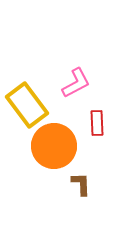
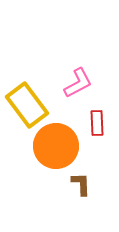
pink L-shape: moved 2 px right
orange circle: moved 2 px right
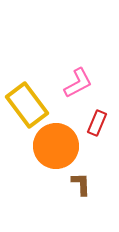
red rectangle: rotated 25 degrees clockwise
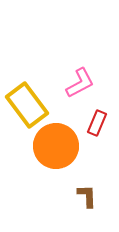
pink L-shape: moved 2 px right
brown L-shape: moved 6 px right, 12 px down
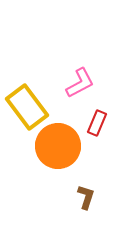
yellow rectangle: moved 2 px down
orange circle: moved 2 px right
brown L-shape: moved 1 px left, 1 px down; rotated 20 degrees clockwise
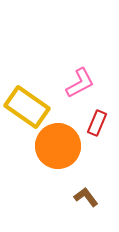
yellow rectangle: rotated 18 degrees counterclockwise
brown L-shape: rotated 55 degrees counterclockwise
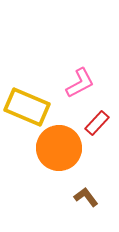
yellow rectangle: rotated 12 degrees counterclockwise
red rectangle: rotated 20 degrees clockwise
orange circle: moved 1 px right, 2 px down
